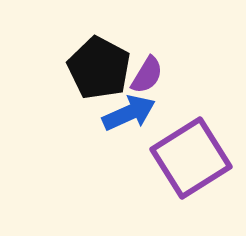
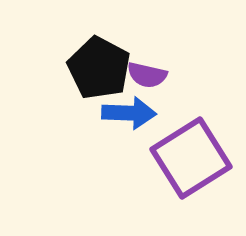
purple semicircle: rotated 72 degrees clockwise
blue arrow: rotated 26 degrees clockwise
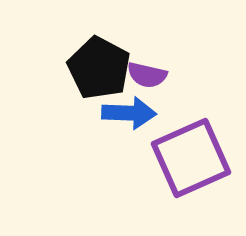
purple square: rotated 8 degrees clockwise
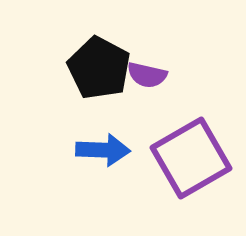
blue arrow: moved 26 px left, 37 px down
purple square: rotated 6 degrees counterclockwise
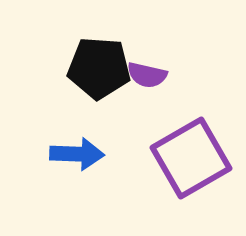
black pentagon: rotated 24 degrees counterclockwise
blue arrow: moved 26 px left, 4 px down
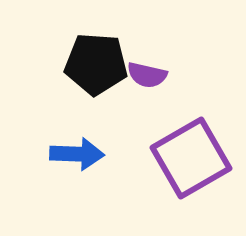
black pentagon: moved 3 px left, 4 px up
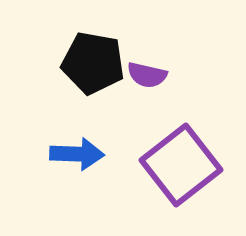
black pentagon: moved 3 px left, 1 px up; rotated 6 degrees clockwise
purple square: moved 10 px left, 7 px down; rotated 8 degrees counterclockwise
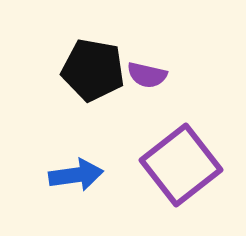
black pentagon: moved 7 px down
blue arrow: moved 1 px left, 21 px down; rotated 10 degrees counterclockwise
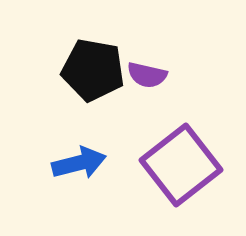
blue arrow: moved 3 px right, 12 px up; rotated 6 degrees counterclockwise
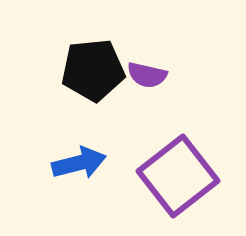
black pentagon: rotated 16 degrees counterclockwise
purple square: moved 3 px left, 11 px down
